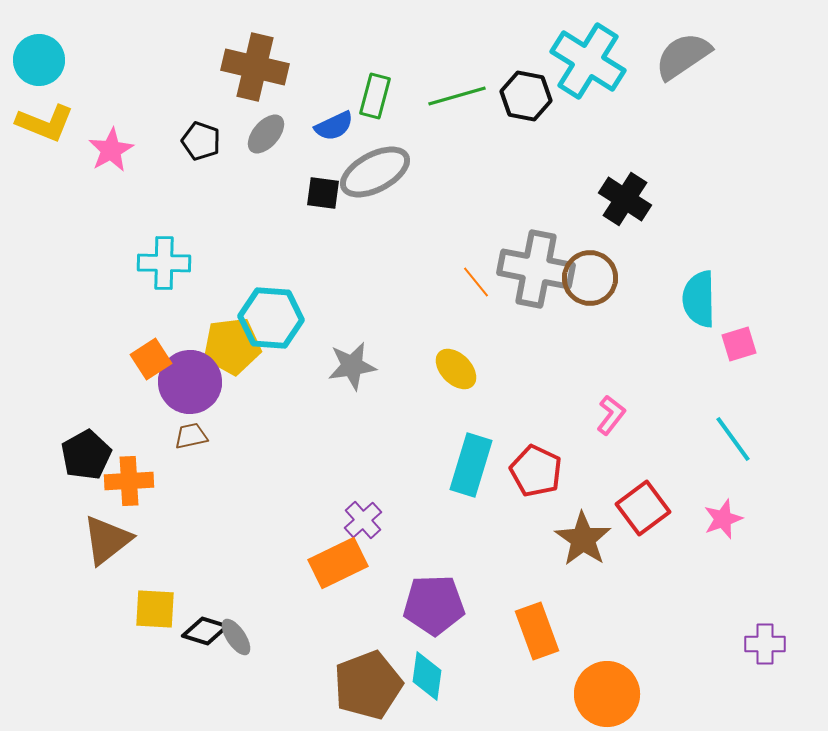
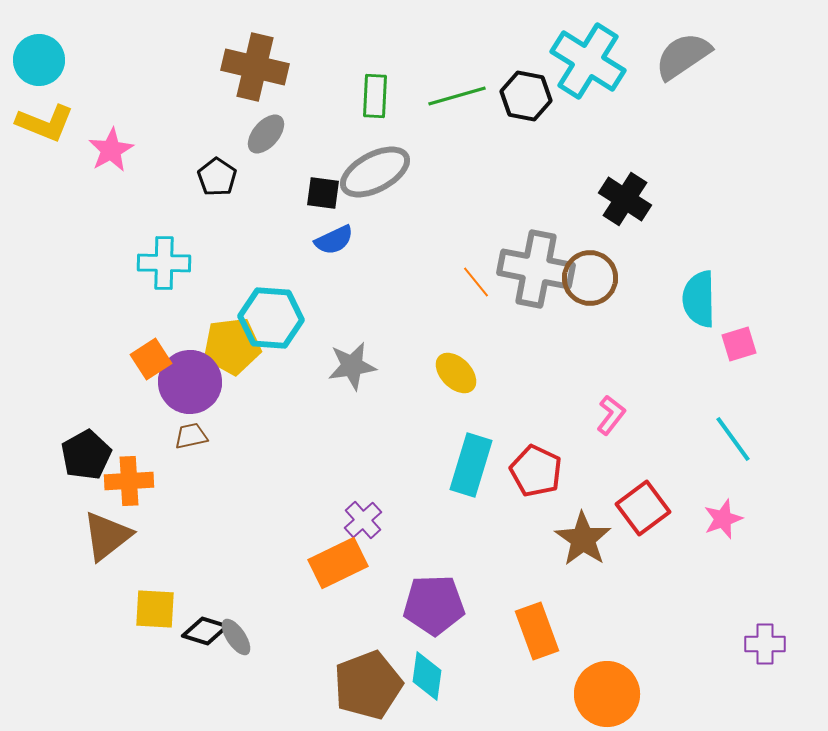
green rectangle at (375, 96): rotated 12 degrees counterclockwise
blue semicircle at (334, 126): moved 114 px down
black pentagon at (201, 141): moved 16 px right, 36 px down; rotated 15 degrees clockwise
yellow ellipse at (456, 369): moved 4 px down
brown triangle at (107, 540): moved 4 px up
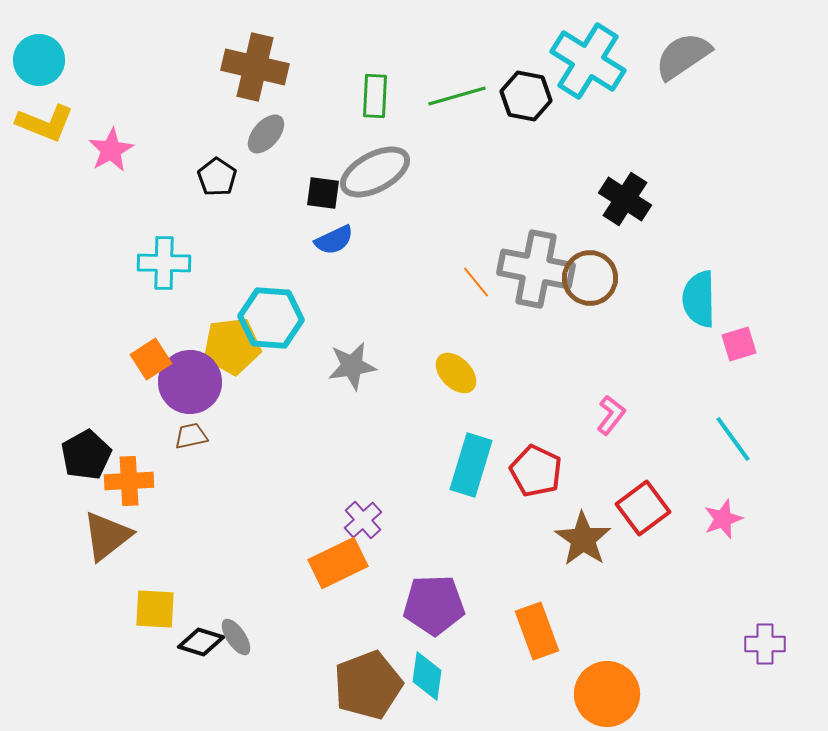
black diamond at (205, 631): moved 4 px left, 11 px down
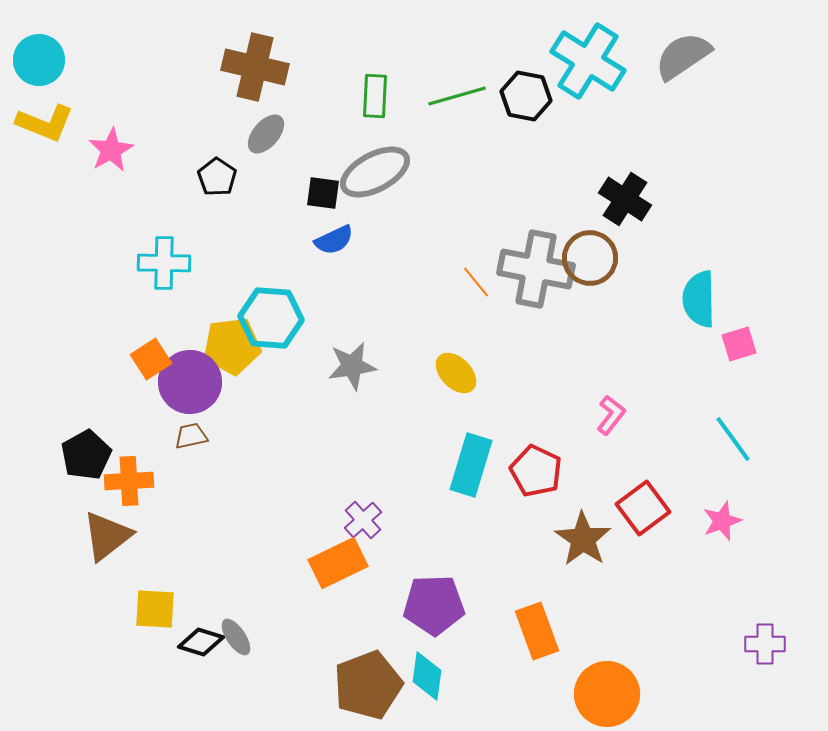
brown circle at (590, 278): moved 20 px up
pink star at (723, 519): moved 1 px left, 2 px down
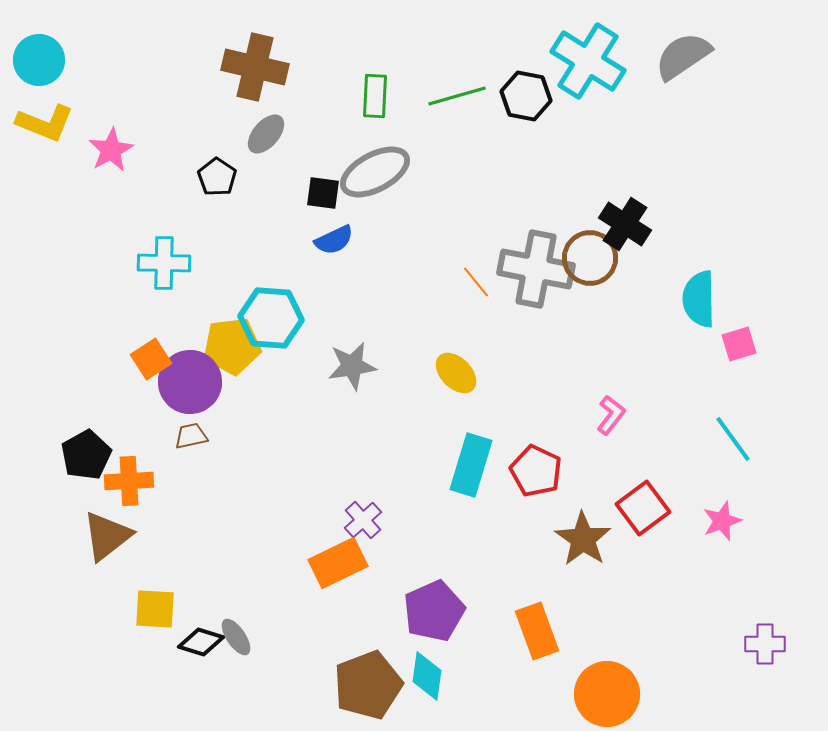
black cross at (625, 199): moved 25 px down
purple pentagon at (434, 605): moved 6 px down; rotated 22 degrees counterclockwise
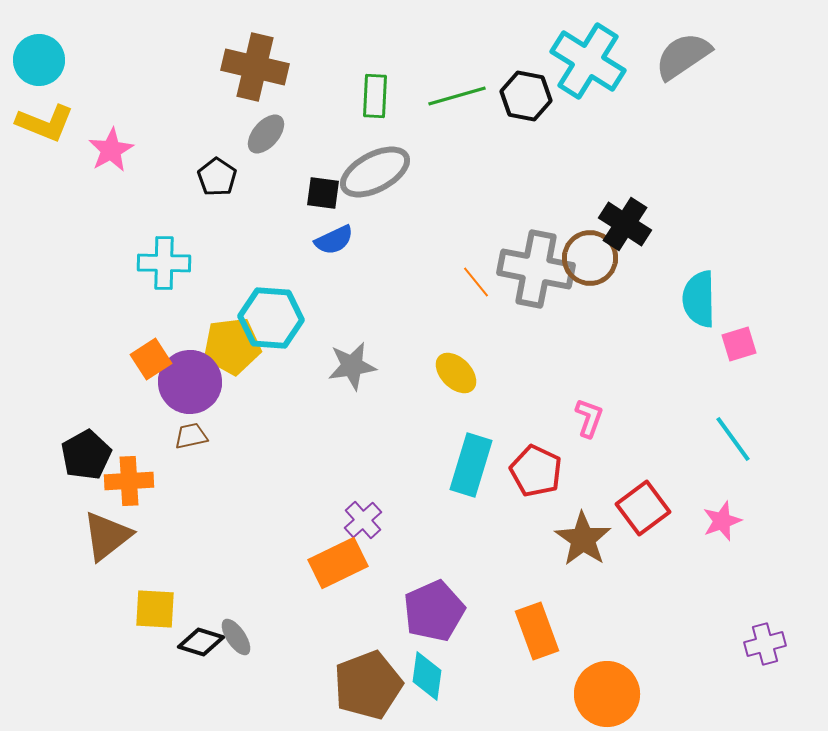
pink L-shape at (611, 415): moved 22 px left, 3 px down; rotated 18 degrees counterclockwise
purple cross at (765, 644): rotated 15 degrees counterclockwise
